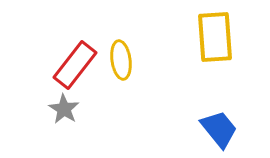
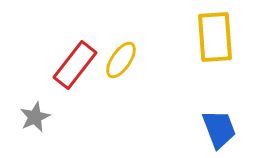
yellow ellipse: rotated 42 degrees clockwise
gray star: moved 29 px left, 8 px down; rotated 16 degrees clockwise
blue trapezoid: rotated 18 degrees clockwise
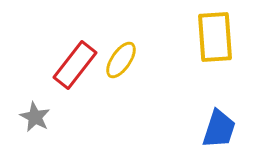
gray star: rotated 20 degrees counterclockwise
blue trapezoid: rotated 39 degrees clockwise
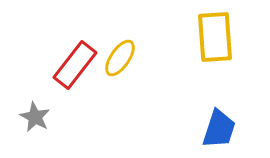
yellow ellipse: moved 1 px left, 2 px up
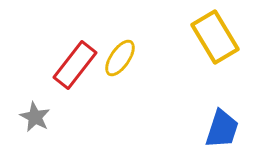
yellow rectangle: rotated 27 degrees counterclockwise
blue trapezoid: moved 3 px right
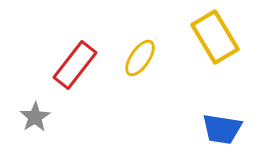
yellow ellipse: moved 20 px right
gray star: rotated 12 degrees clockwise
blue trapezoid: rotated 81 degrees clockwise
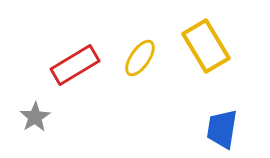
yellow rectangle: moved 9 px left, 9 px down
red rectangle: rotated 21 degrees clockwise
blue trapezoid: rotated 90 degrees clockwise
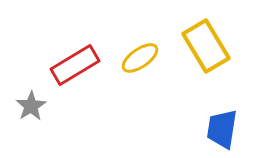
yellow ellipse: rotated 21 degrees clockwise
gray star: moved 4 px left, 11 px up
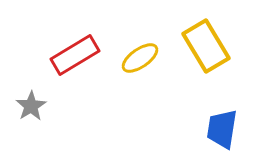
red rectangle: moved 10 px up
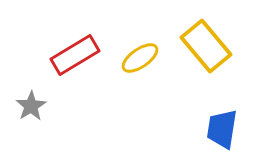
yellow rectangle: rotated 9 degrees counterclockwise
